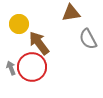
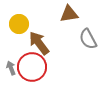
brown triangle: moved 2 px left, 1 px down
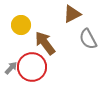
brown triangle: moved 3 px right; rotated 18 degrees counterclockwise
yellow circle: moved 2 px right, 1 px down
brown arrow: moved 6 px right
gray arrow: rotated 64 degrees clockwise
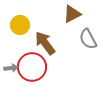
yellow circle: moved 1 px left
gray arrow: rotated 40 degrees clockwise
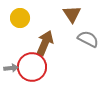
brown triangle: rotated 36 degrees counterclockwise
yellow circle: moved 7 px up
gray semicircle: rotated 145 degrees clockwise
brown arrow: rotated 60 degrees clockwise
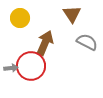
gray semicircle: moved 1 px left, 3 px down
red circle: moved 1 px left, 1 px up
